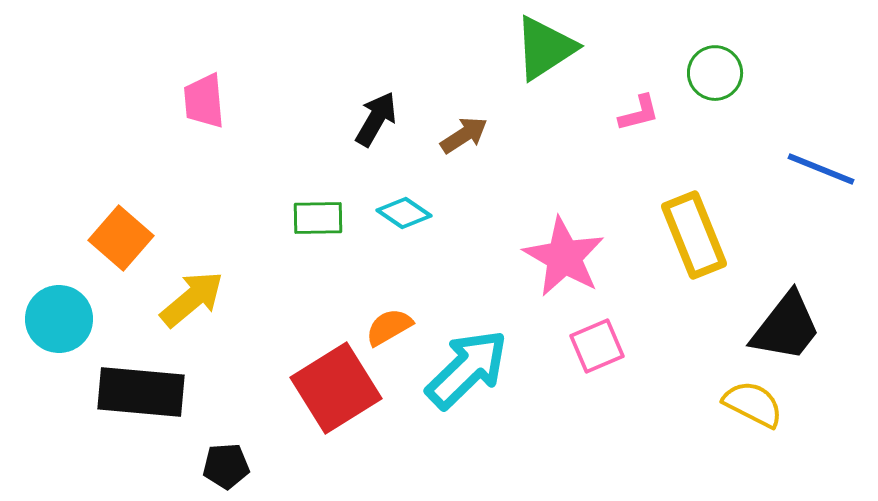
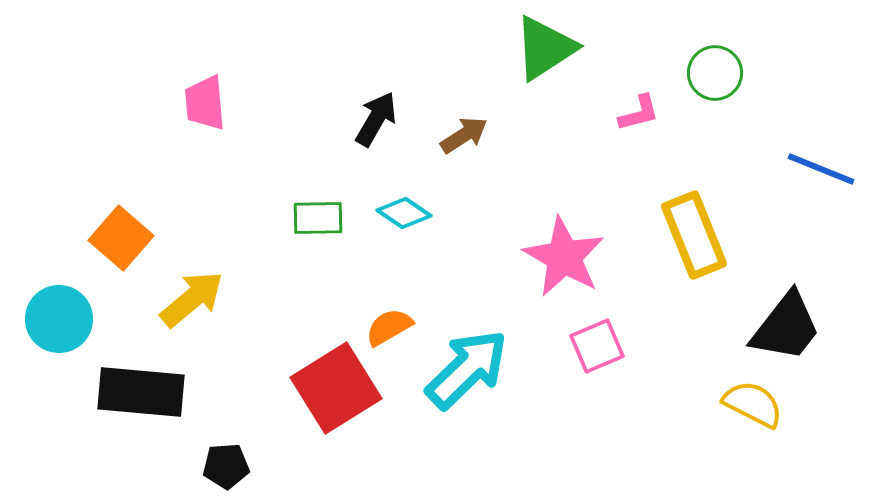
pink trapezoid: moved 1 px right, 2 px down
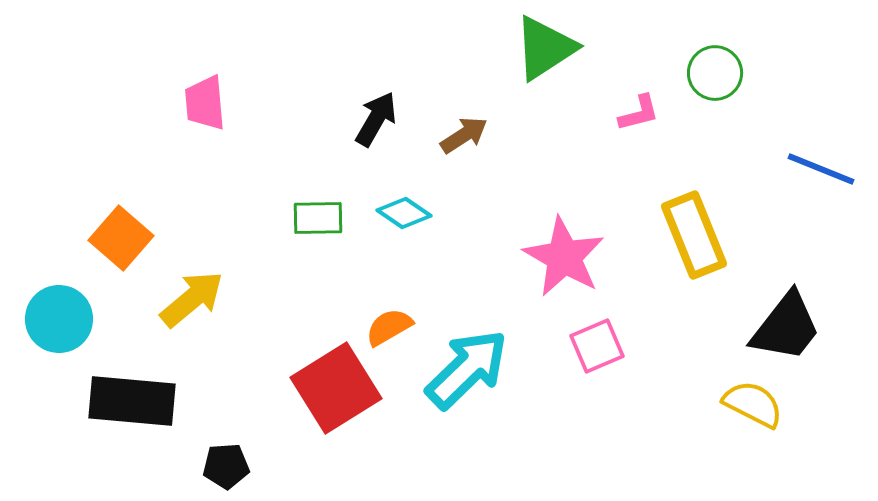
black rectangle: moved 9 px left, 9 px down
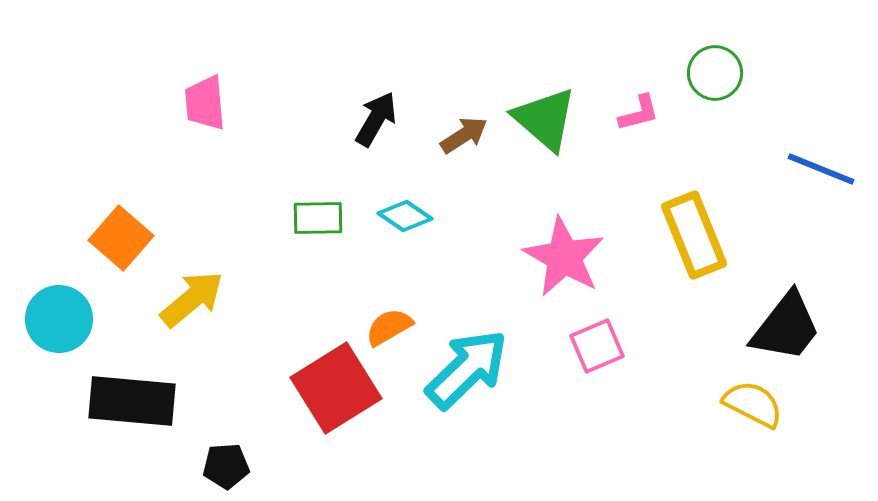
green triangle: moved 71 px down; rotated 46 degrees counterclockwise
cyan diamond: moved 1 px right, 3 px down
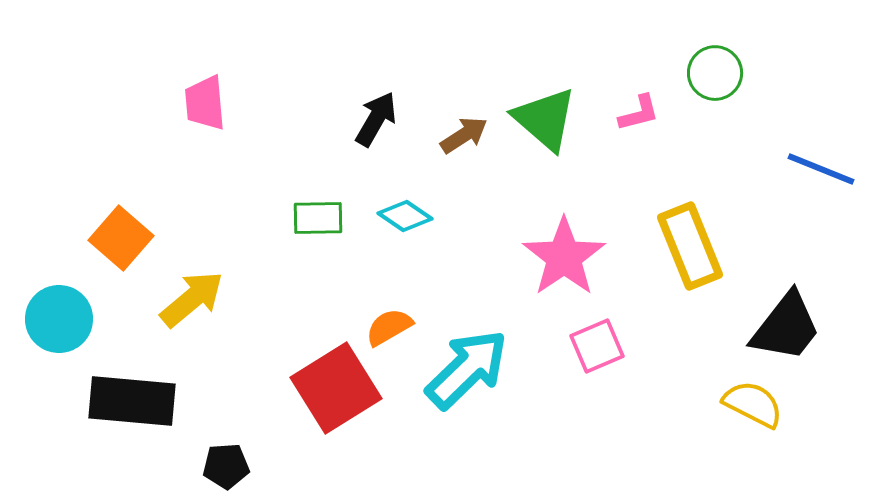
yellow rectangle: moved 4 px left, 11 px down
pink star: rotated 8 degrees clockwise
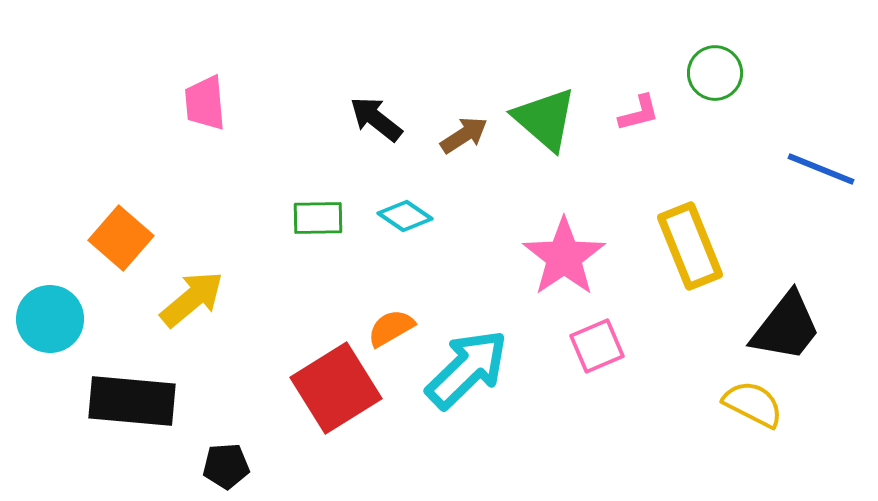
black arrow: rotated 82 degrees counterclockwise
cyan circle: moved 9 px left
orange semicircle: moved 2 px right, 1 px down
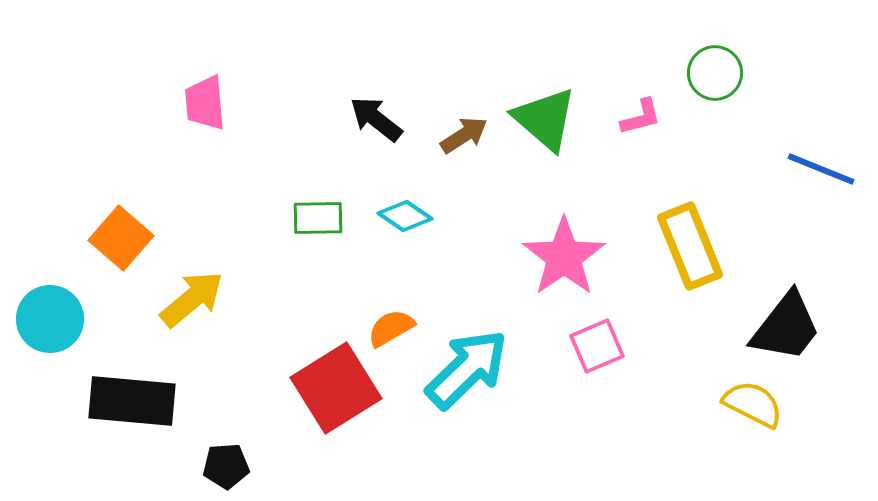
pink L-shape: moved 2 px right, 4 px down
